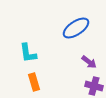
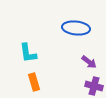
blue ellipse: rotated 40 degrees clockwise
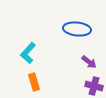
blue ellipse: moved 1 px right, 1 px down
cyan L-shape: rotated 50 degrees clockwise
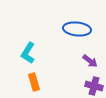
cyan L-shape: rotated 10 degrees counterclockwise
purple arrow: moved 1 px right, 1 px up
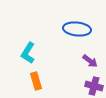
orange rectangle: moved 2 px right, 1 px up
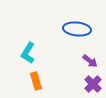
purple cross: moved 1 px left, 2 px up; rotated 30 degrees clockwise
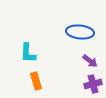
blue ellipse: moved 3 px right, 3 px down
cyan L-shape: rotated 30 degrees counterclockwise
purple cross: rotated 30 degrees clockwise
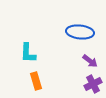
purple cross: rotated 12 degrees counterclockwise
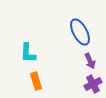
blue ellipse: rotated 56 degrees clockwise
purple arrow: rotated 28 degrees clockwise
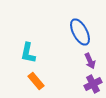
cyan L-shape: rotated 10 degrees clockwise
orange rectangle: rotated 24 degrees counterclockwise
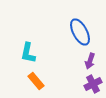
purple arrow: rotated 42 degrees clockwise
